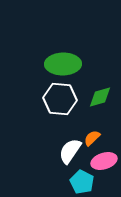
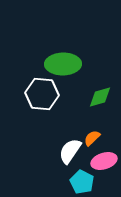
white hexagon: moved 18 px left, 5 px up
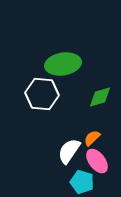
green ellipse: rotated 8 degrees counterclockwise
white semicircle: moved 1 px left
pink ellipse: moved 7 px left; rotated 70 degrees clockwise
cyan pentagon: rotated 10 degrees counterclockwise
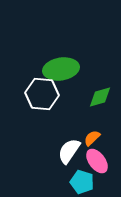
green ellipse: moved 2 px left, 5 px down
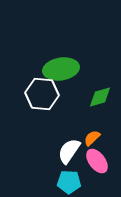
cyan pentagon: moved 13 px left; rotated 15 degrees counterclockwise
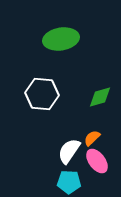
green ellipse: moved 30 px up
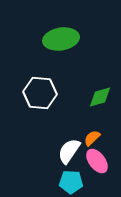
white hexagon: moved 2 px left, 1 px up
cyan pentagon: moved 2 px right
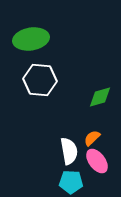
green ellipse: moved 30 px left
white hexagon: moved 13 px up
white semicircle: rotated 136 degrees clockwise
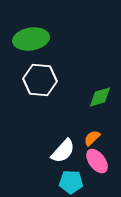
white semicircle: moved 6 px left; rotated 52 degrees clockwise
